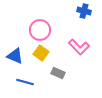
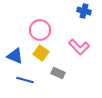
blue line: moved 2 px up
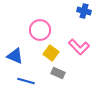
yellow square: moved 10 px right
blue line: moved 1 px right, 1 px down
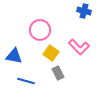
blue triangle: moved 1 px left; rotated 12 degrees counterclockwise
gray rectangle: rotated 40 degrees clockwise
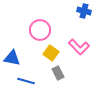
blue triangle: moved 2 px left, 2 px down
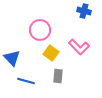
blue triangle: rotated 36 degrees clockwise
gray rectangle: moved 3 px down; rotated 32 degrees clockwise
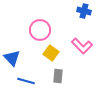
pink L-shape: moved 3 px right, 1 px up
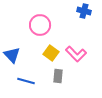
pink circle: moved 5 px up
pink L-shape: moved 6 px left, 8 px down
blue triangle: moved 3 px up
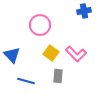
blue cross: rotated 24 degrees counterclockwise
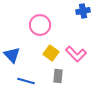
blue cross: moved 1 px left
